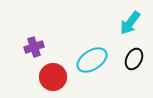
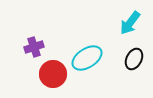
cyan ellipse: moved 5 px left, 2 px up
red circle: moved 3 px up
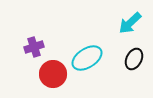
cyan arrow: rotated 10 degrees clockwise
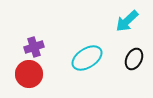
cyan arrow: moved 3 px left, 2 px up
red circle: moved 24 px left
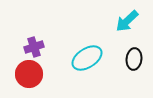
black ellipse: rotated 20 degrees counterclockwise
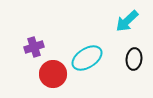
red circle: moved 24 px right
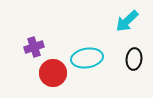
cyan ellipse: rotated 24 degrees clockwise
red circle: moved 1 px up
